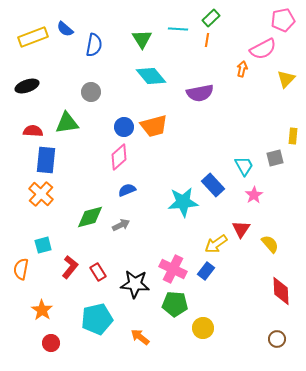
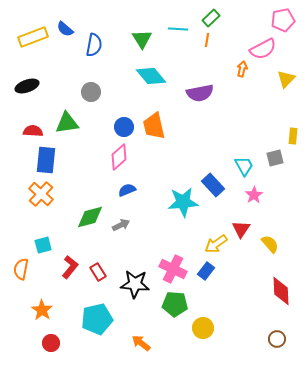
orange trapezoid at (154, 126): rotated 92 degrees clockwise
orange arrow at (140, 337): moved 1 px right, 6 px down
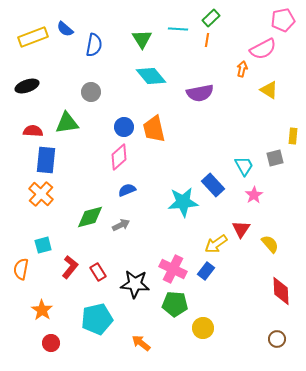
yellow triangle at (286, 79): moved 17 px left, 11 px down; rotated 42 degrees counterclockwise
orange trapezoid at (154, 126): moved 3 px down
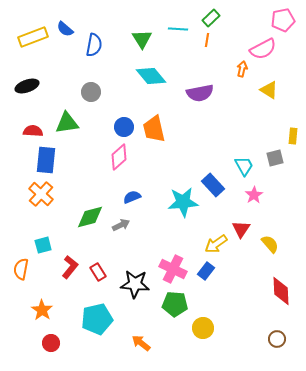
blue semicircle at (127, 190): moved 5 px right, 7 px down
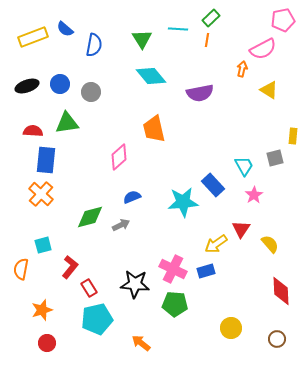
blue circle at (124, 127): moved 64 px left, 43 px up
blue rectangle at (206, 271): rotated 36 degrees clockwise
red rectangle at (98, 272): moved 9 px left, 16 px down
orange star at (42, 310): rotated 20 degrees clockwise
yellow circle at (203, 328): moved 28 px right
red circle at (51, 343): moved 4 px left
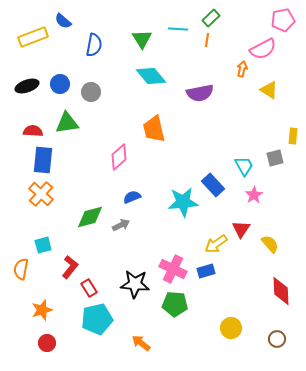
blue semicircle at (65, 29): moved 2 px left, 8 px up
blue rectangle at (46, 160): moved 3 px left
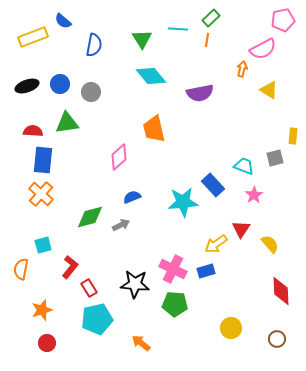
cyan trapezoid at (244, 166): rotated 40 degrees counterclockwise
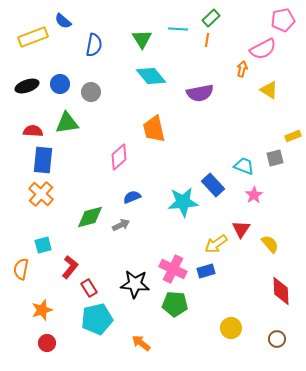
yellow rectangle at (293, 136): rotated 63 degrees clockwise
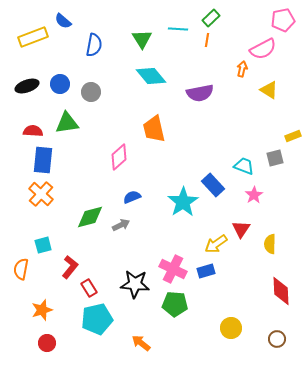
cyan star at (183, 202): rotated 28 degrees counterclockwise
yellow semicircle at (270, 244): rotated 138 degrees counterclockwise
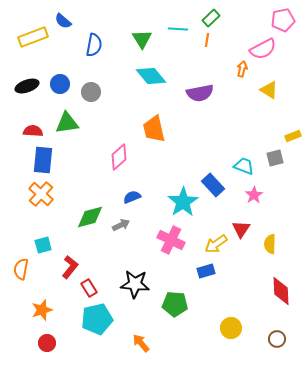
pink cross at (173, 269): moved 2 px left, 29 px up
orange arrow at (141, 343): rotated 12 degrees clockwise
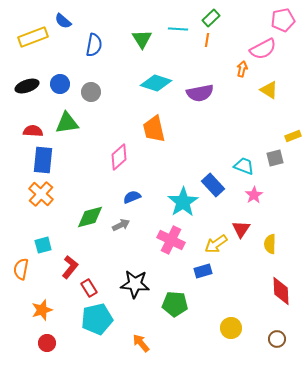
cyan diamond at (151, 76): moved 5 px right, 7 px down; rotated 32 degrees counterclockwise
blue rectangle at (206, 271): moved 3 px left
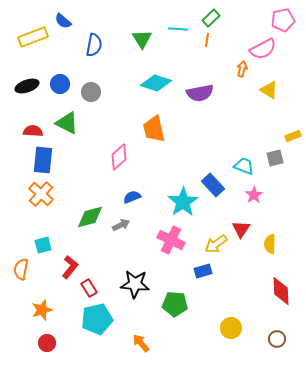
green triangle at (67, 123): rotated 35 degrees clockwise
